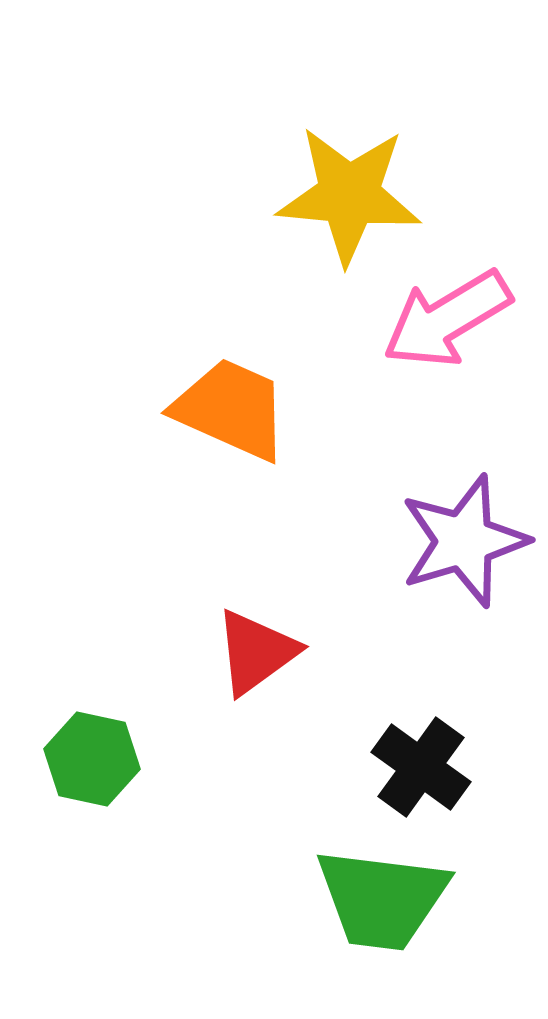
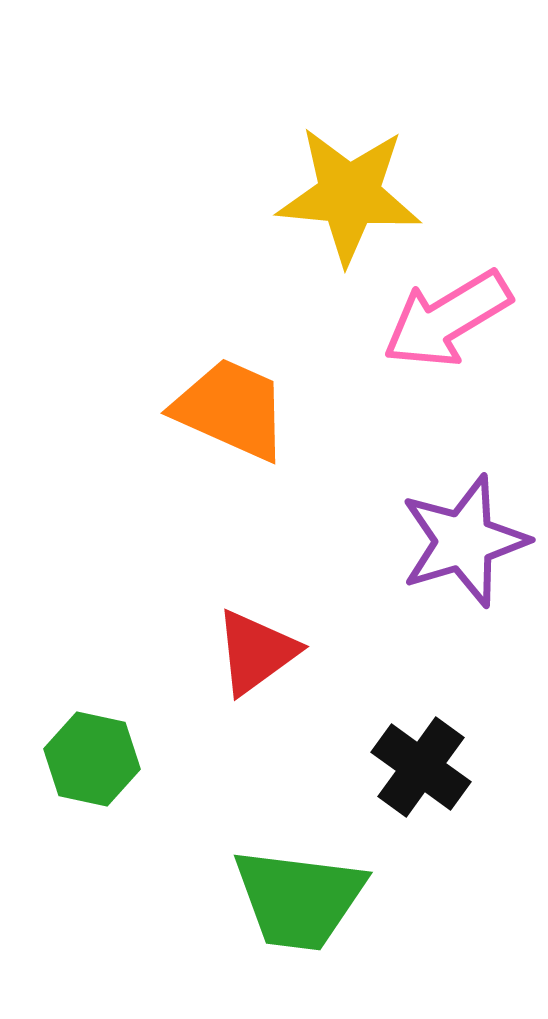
green trapezoid: moved 83 px left
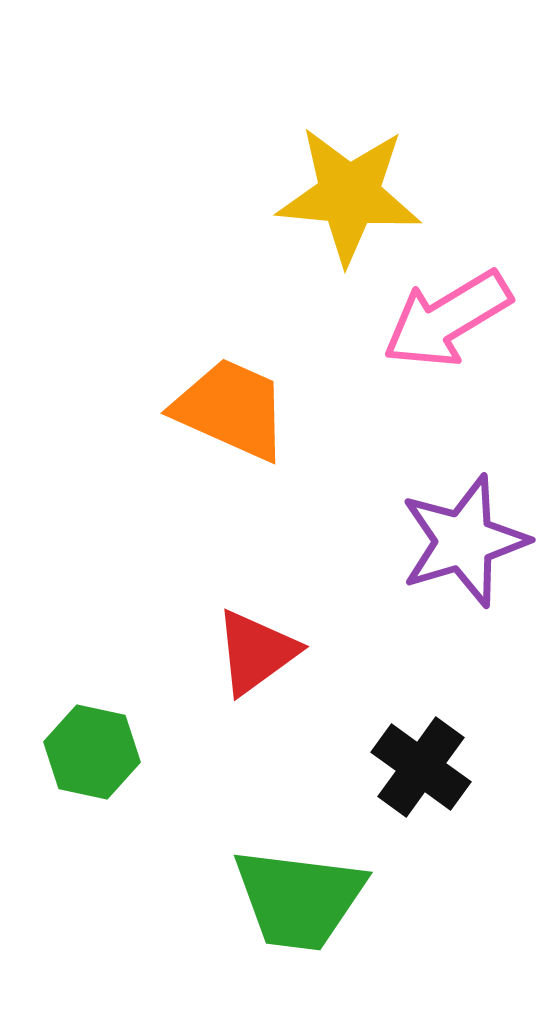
green hexagon: moved 7 px up
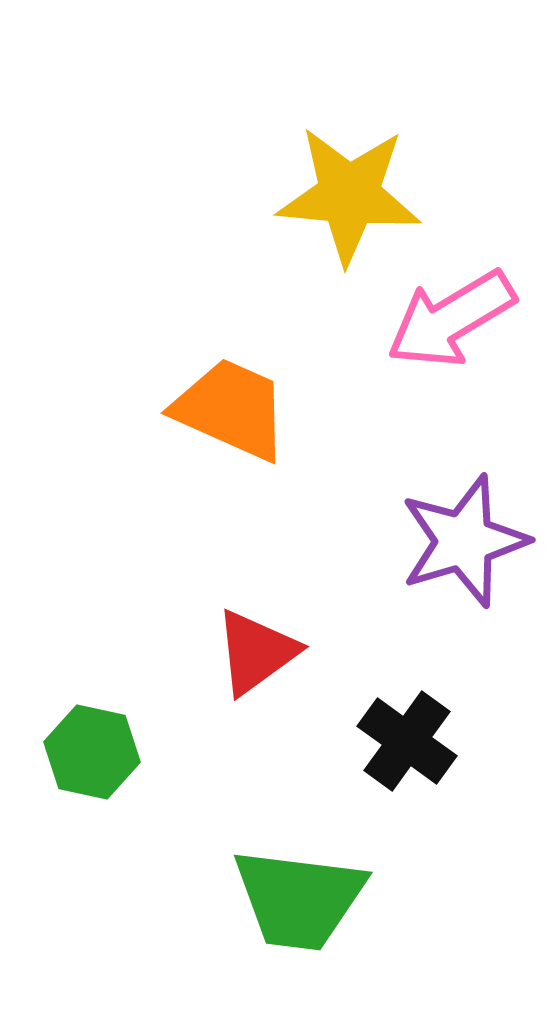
pink arrow: moved 4 px right
black cross: moved 14 px left, 26 px up
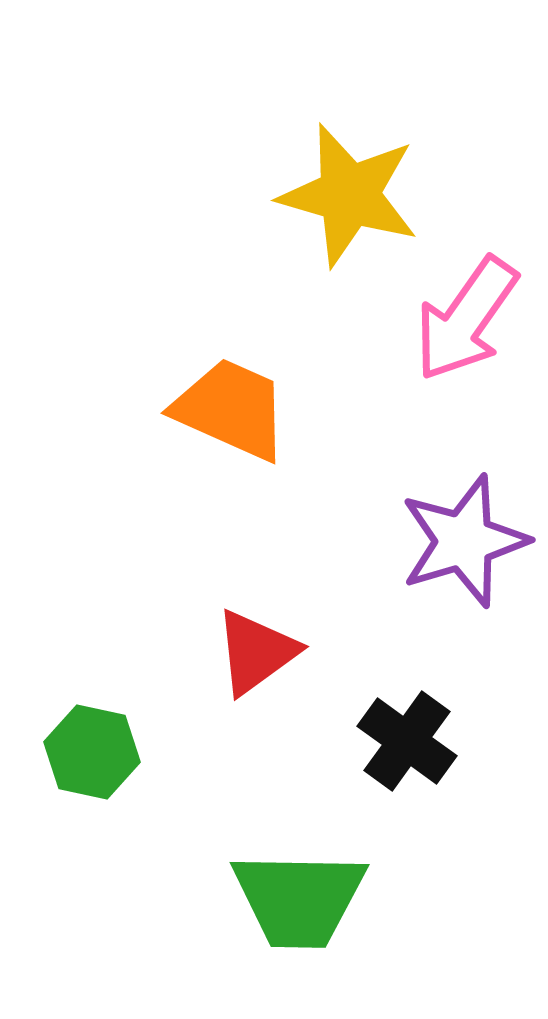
yellow star: rotated 11 degrees clockwise
pink arrow: moved 15 px right; rotated 24 degrees counterclockwise
green trapezoid: rotated 6 degrees counterclockwise
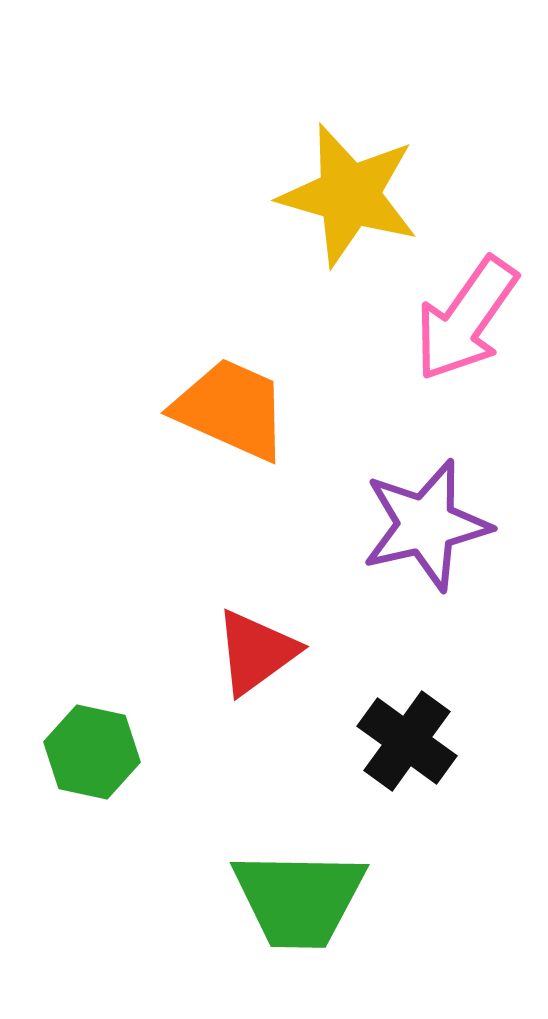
purple star: moved 38 px left, 16 px up; rotated 4 degrees clockwise
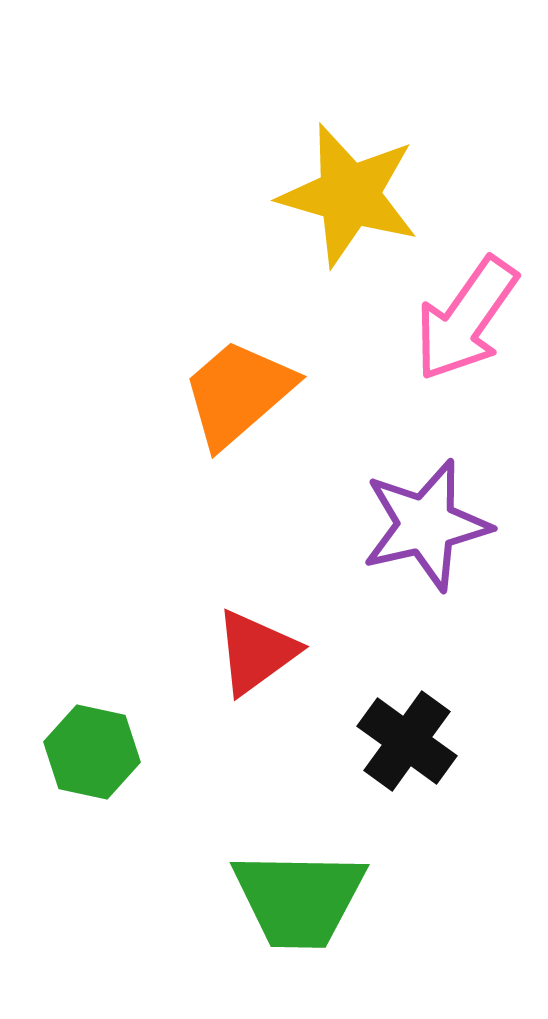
orange trapezoid: moved 7 px right, 16 px up; rotated 65 degrees counterclockwise
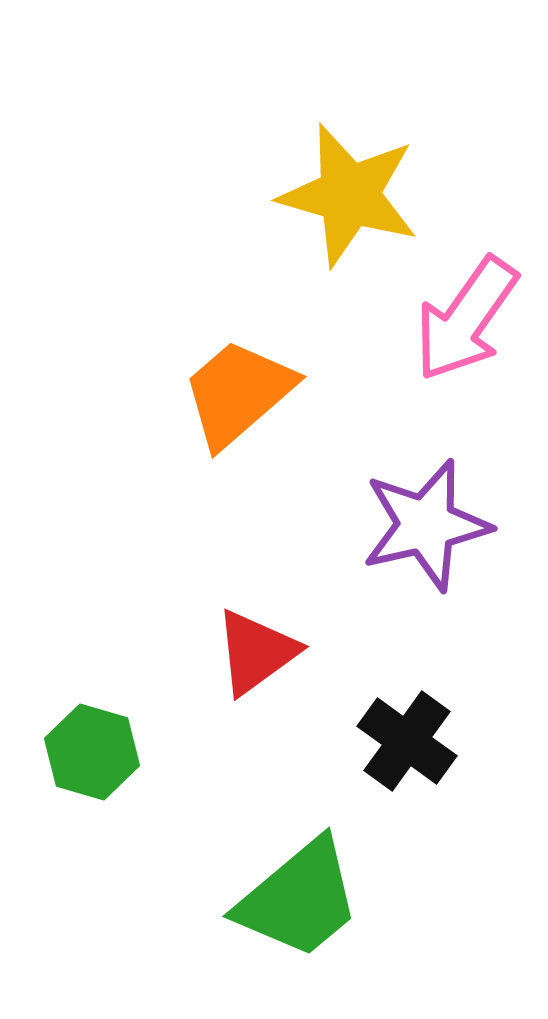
green hexagon: rotated 4 degrees clockwise
green trapezoid: rotated 41 degrees counterclockwise
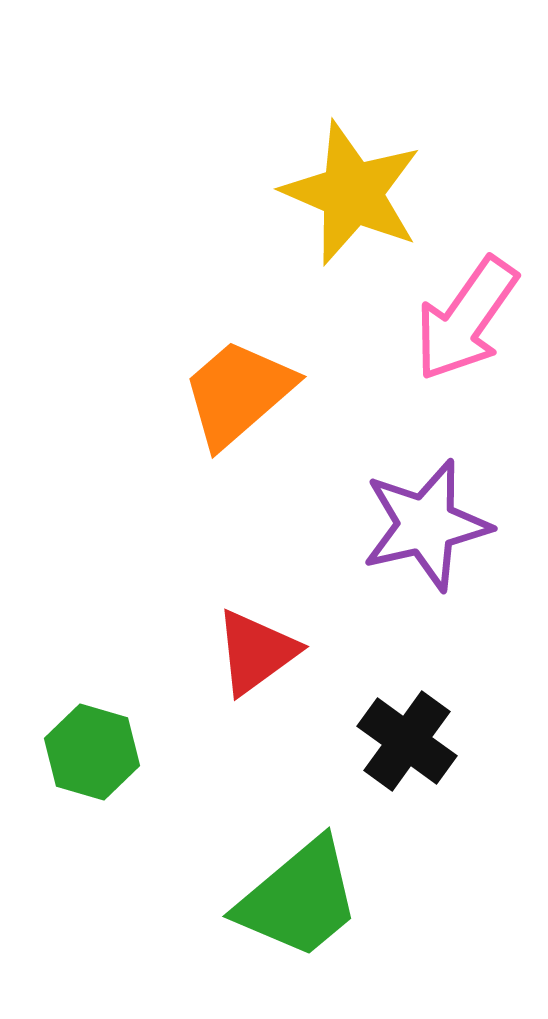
yellow star: moved 3 px right, 2 px up; rotated 7 degrees clockwise
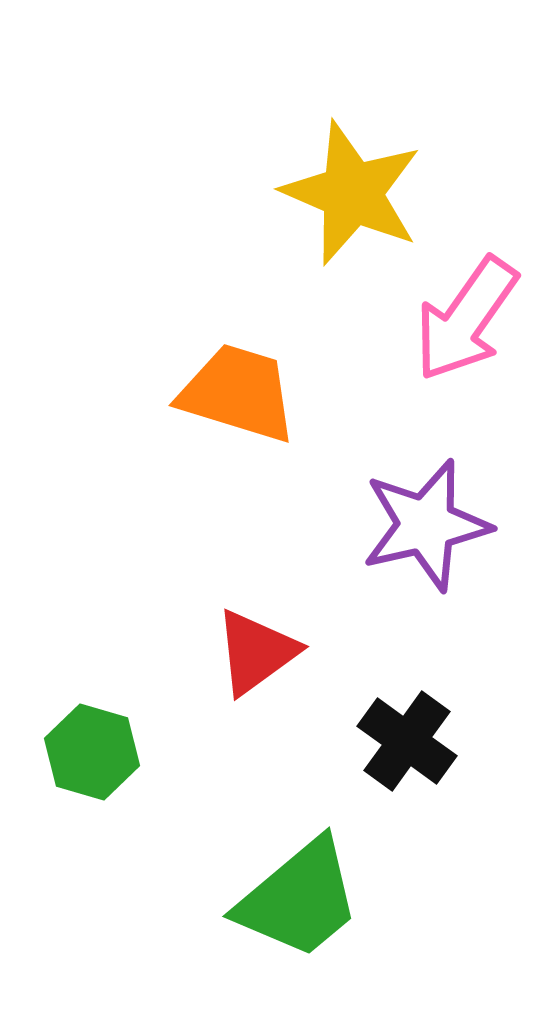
orange trapezoid: rotated 58 degrees clockwise
